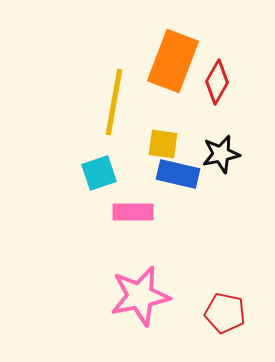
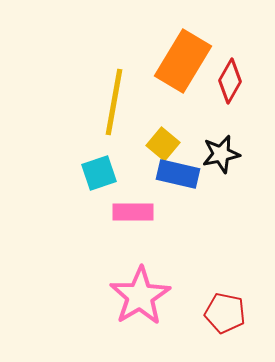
orange rectangle: moved 10 px right; rotated 10 degrees clockwise
red diamond: moved 13 px right, 1 px up
yellow square: rotated 32 degrees clockwise
pink star: rotated 20 degrees counterclockwise
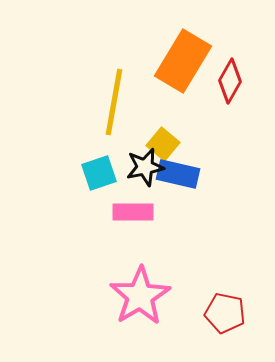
black star: moved 76 px left, 13 px down
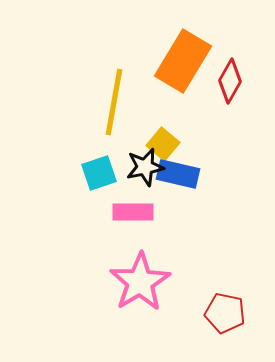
pink star: moved 14 px up
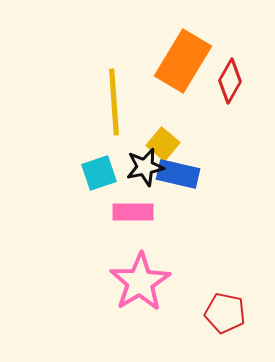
yellow line: rotated 14 degrees counterclockwise
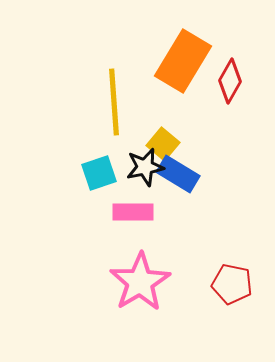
blue rectangle: rotated 18 degrees clockwise
red pentagon: moved 7 px right, 29 px up
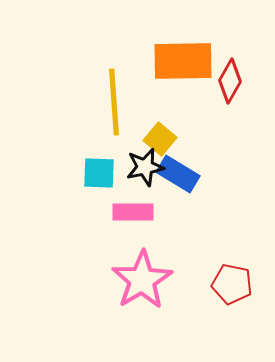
orange rectangle: rotated 58 degrees clockwise
yellow square: moved 3 px left, 5 px up
cyan square: rotated 21 degrees clockwise
pink star: moved 2 px right, 2 px up
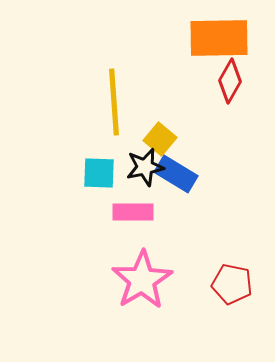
orange rectangle: moved 36 px right, 23 px up
blue rectangle: moved 2 px left
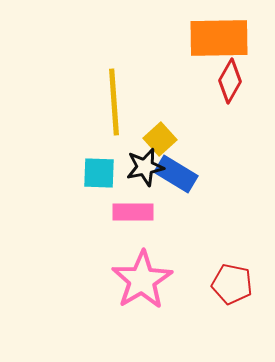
yellow square: rotated 8 degrees clockwise
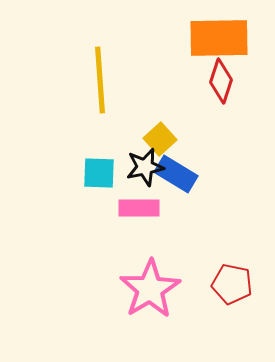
red diamond: moved 9 px left; rotated 12 degrees counterclockwise
yellow line: moved 14 px left, 22 px up
pink rectangle: moved 6 px right, 4 px up
pink star: moved 8 px right, 9 px down
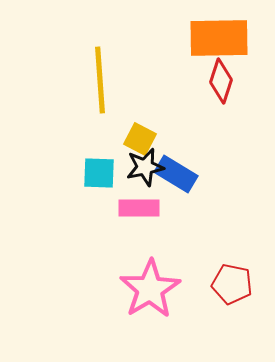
yellow square: moved 20 px left; rotated 20 degrees counterclockwise
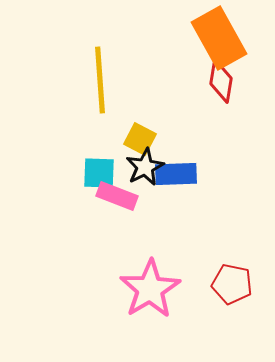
orange rectangle: rotated 62 degrees clockwise
red diamond: rotated 9 degrees counterclockwise
black star: rotated 15 degrees counterclockwise
blue rectangle: rotated 33 degrees counterclockwise
pink rectangle: moved 22 px left, 12 px up; rotated 21 degrees clockwise
